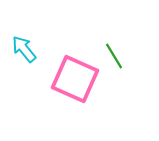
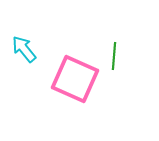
green line: rotated 36 degrees clockwise
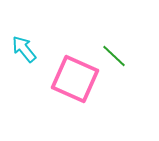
green line: rotated 52 degrees counterclockwise
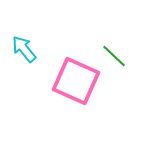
pink square: moved 1 px right, 2 px down
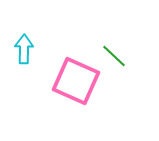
cyan arrow: rotated 40 degrees clockwise
